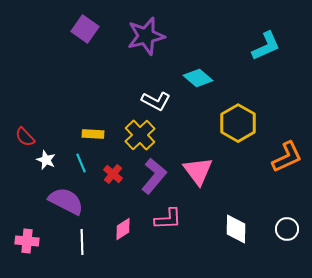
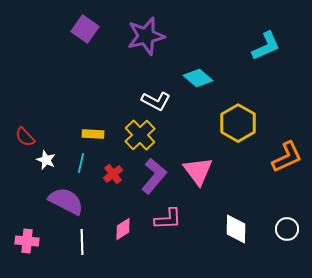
cyan line: rotated 36 degrees clockwise
red cross: rotated 12 degrees clockwise
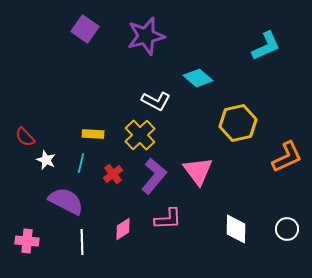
yellow hexagon: rotated 18 degrees clockwise
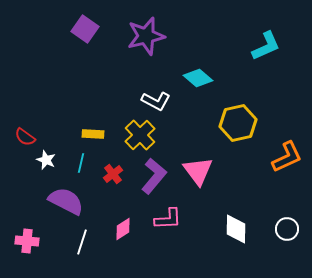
red semicircle: rotated 10 degrees counterclockwise
white line: rotated 20 degrees clockwise
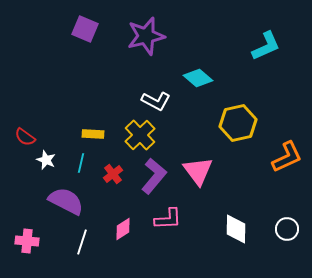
purple square: rotated 12 degrees counterclockwise
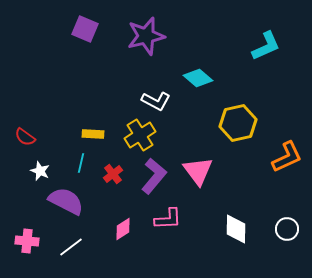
yellow cross: rotated 12 degrees clockwise
white star: moved 6 px left, 11 px down
white line: moved 11 px left, 5 px down; rotated 35 degrees clockwise
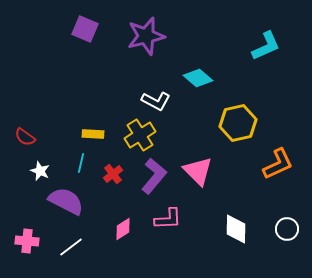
orange L-shape: moved 9 px left, 7 px down
pink triangle: rotated 8 degrees counterclockwise
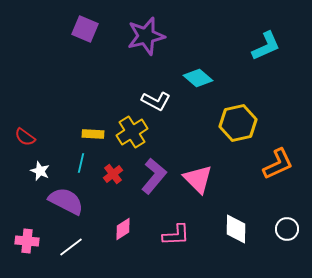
yellow cross: moved 8 px left, 3 px up
pink triangle: moved 8 px down
pink L-shape: moved 8 px right, 16 px down
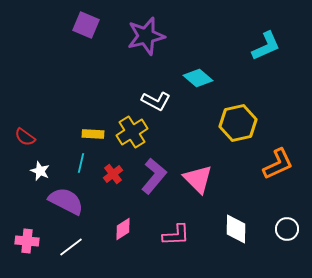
purple square: moved 1 px right, 4 px up
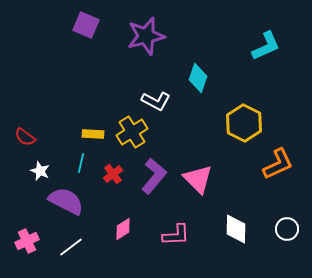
cyan diamond: rotated 68 degrees clockwise
yellow hexagon: moved 6 px right; rotated 21 degrees counterclockwise
pink cross: rotated 30 degrees counterclockwise
